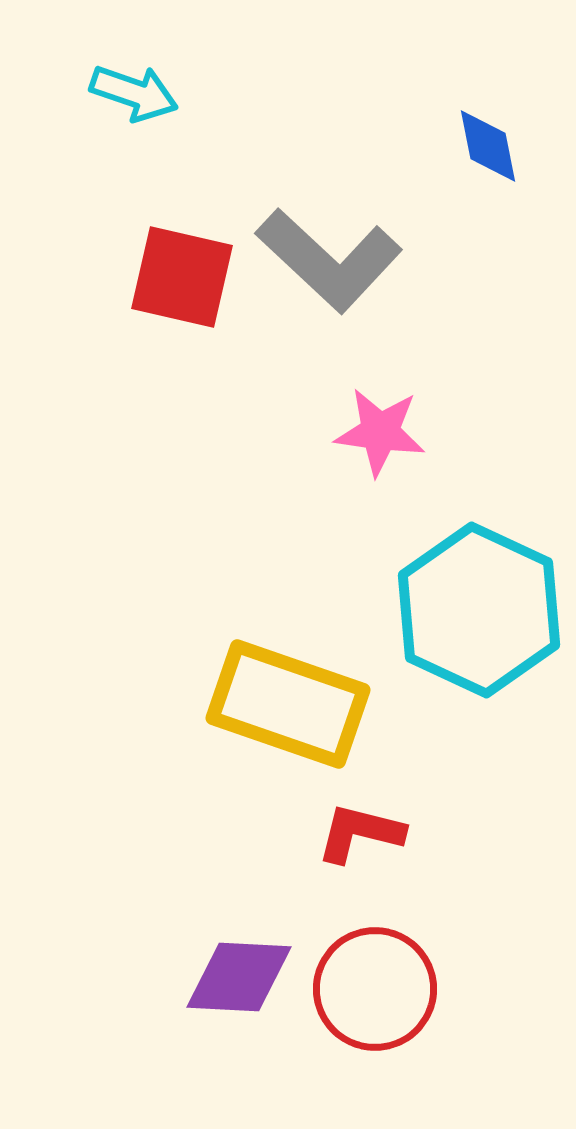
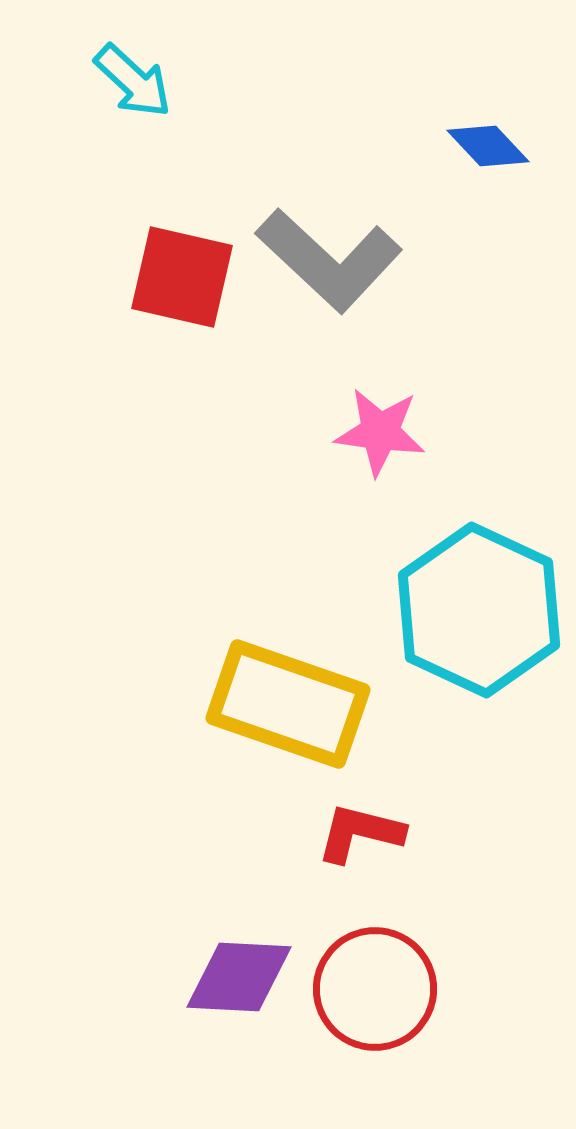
cyan arrow: moved 1 px left, 12 px up; rotated 24 degrees clockwise
blue diamond: rotated 32 degrees counterclockwise
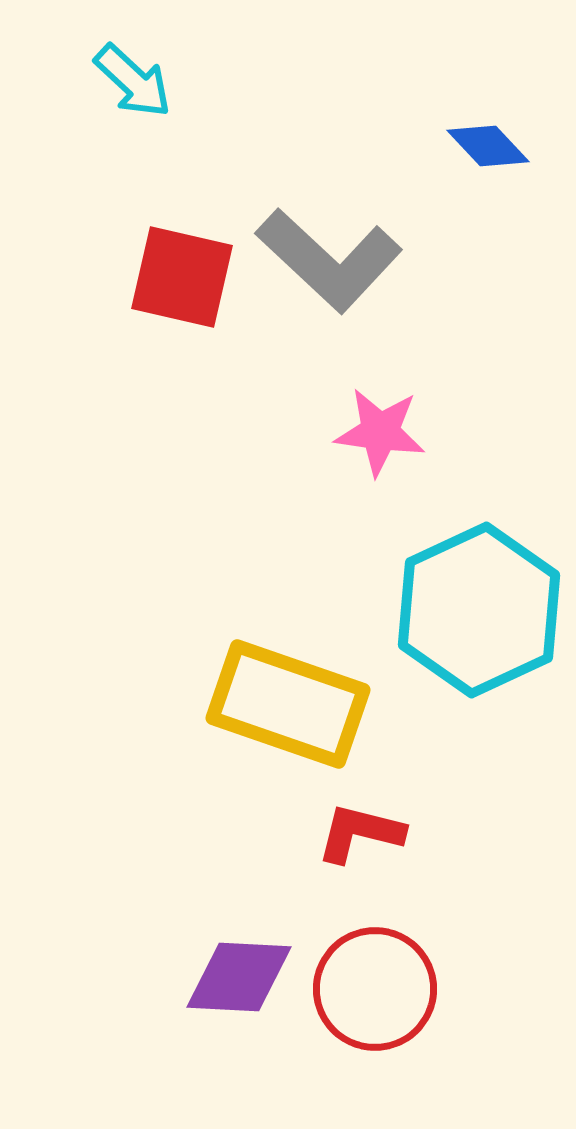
cyan hexagon: rotated 10 degrees clockwise
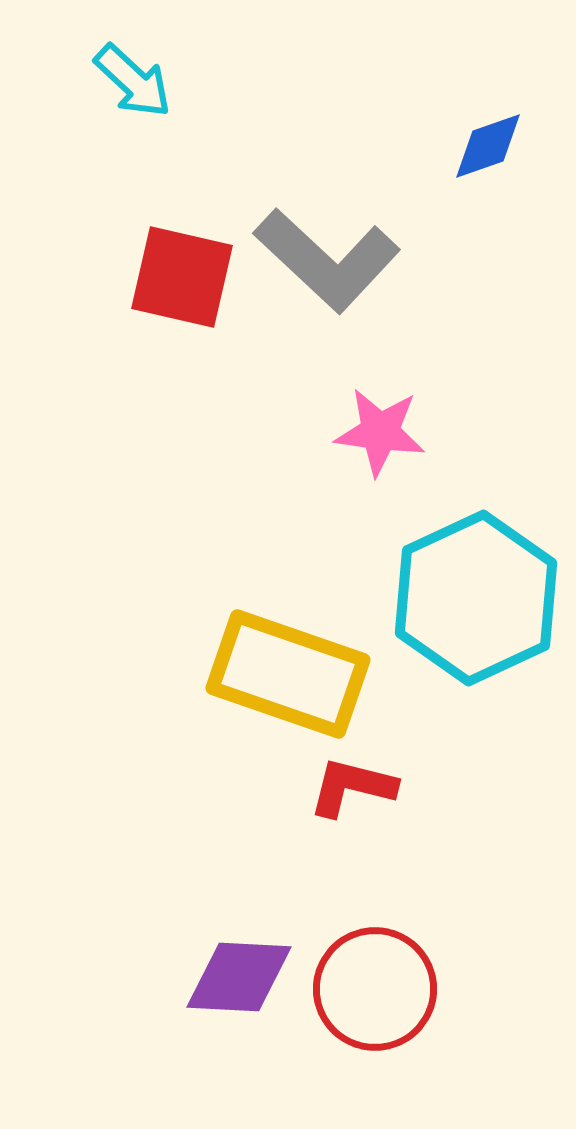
blue diamond: rotated 66 degrees counterclockwise
gray L-shape: moved 2 px left
cyan hexagon: moved 3 px left, 12 px up
yellow rectangle: moved 30 px up
red L-shape: moved 8 px left, 46 px up
